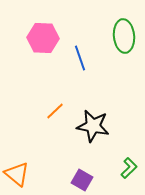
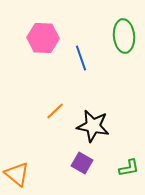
blue line: moved 1 px right
green L-shape: rotated 35 degrees clockwise
purple square: moved 17 px up
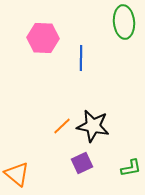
green ellipse: moved 14 px up
blue line: rotated 20 degrees clockwise
orange line: moved 7 px right, 15 px down
purple square: rotated 35 degrees clockwise
green L-shape: moved 2 px right
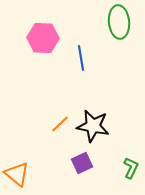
green ellipse: moved 5 px left
blue line: rotated 10 degrees counterclockwise
orange line: moved 2 px left, 2 px up
green L-shape: rotated 55 degrees counterclockwise
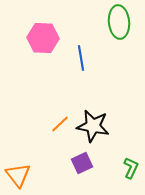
orange triangle: moved 1 px right, 1 px down; rotated 12 degrees clockwise
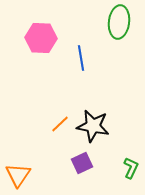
green ellipse: rotated 12 degrees clockwise
pink hexagon: moved 2 px left
orange triangle: rotated 12 degrees clockwise
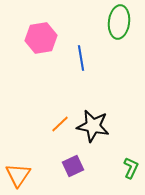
pink hexagon: rotated 12 degrees counterclockwise
purple square: moved 9 px left, 3 px down
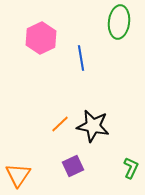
pink hexagon: rotated 16 degrees counterclockwise
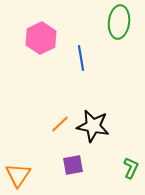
purple square: moved 1 px up; rotated 15 degrees clockwise
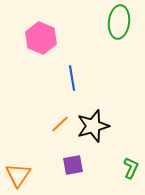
pink hexagon: rotated 12 degrees counterclockwise
blue line: moved 9 px left, 20 px down
black star: rotated 28 degrees counterclockwise
